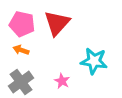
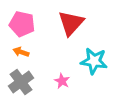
red triangle: moved 14 px right
orange arrow: moved 2 px down
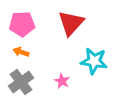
pink pentagon: rotated 15 degrees counterclockwise
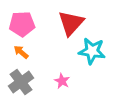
orange arrow: rotated 21 degrees clockwise
cyan star: moved 2 px left, 10 px up
